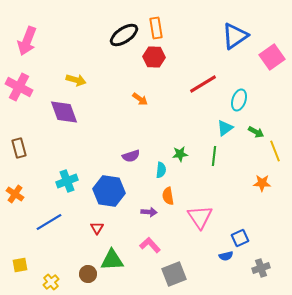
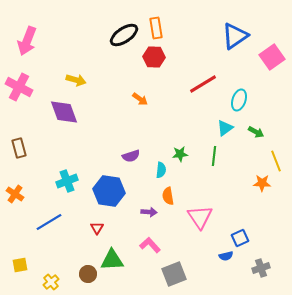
yellow line: moved 1 px right, 10 px down
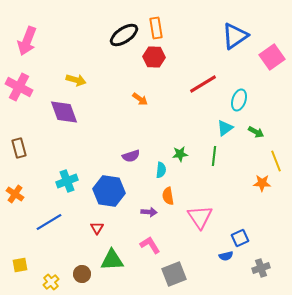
pink L-shape: rotated 10 degrees clockwise
brown circle: moved 6 px left
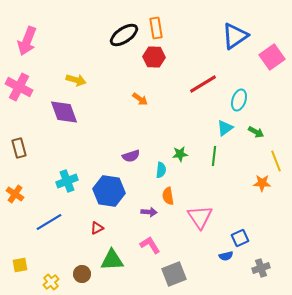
red triangle: rotated 32 degrees clockwise
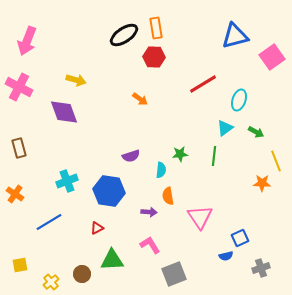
blue triangle: rotated 20 degrees clockwise
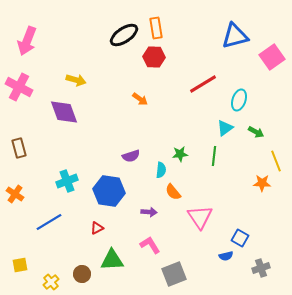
orange semicircle: moved 5 px right, 4 px up; rotated 30 degrees counterclockwise
blue square: rotated 36 degrees counterclockwise
